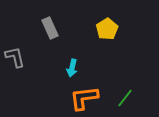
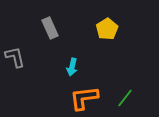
cyan arrow: moved 1 px up
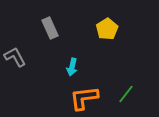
gray L-shape: rotated 15 degrees counterclockwise
green line: moved 1 px right, 4 px up
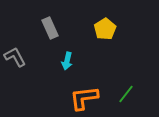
yellow pentagon: moved 2 px left
cyan arrow: moved 5 px left, 6 px up
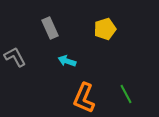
yellow pentagon: rotated 15 degrees clockwise
cyan arrow: rotated 96 degrees clockwise
green line: rotated 66 degrees counterclockwise
orange L-shape: rotated 60 degrees counterclockwise
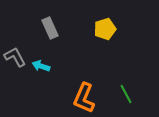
cyan arrow: moved 26 px left, 5 px down
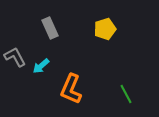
cyan arrow: rotated 60 degrees counterclockwise
orange L-shape: moved 13 px left, 9 px up
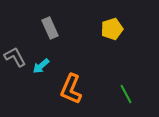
yellow pentagon: moved 7 px right
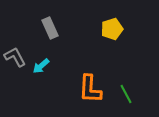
orange L-shape: moved 19 px right; rotated 20 degrees counterclockwise
